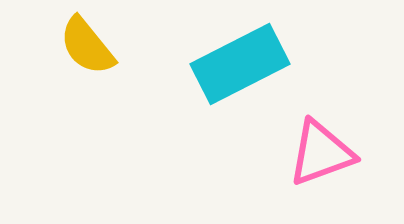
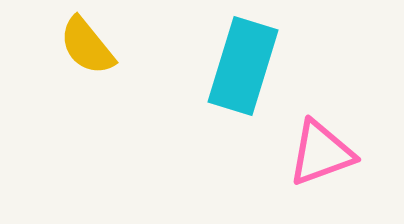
cyan rectangle: moved 3 px right, 2 px down; rotated 46 degrees counterclockwise
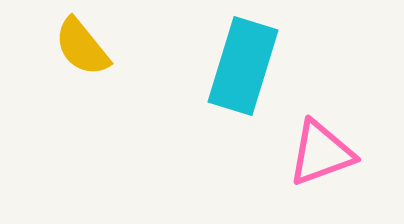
yellow semicircle: moved 5 px left, 1 px down
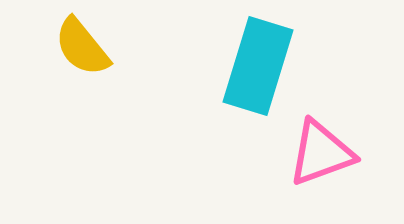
cyan rectangle: moved 15 px right
